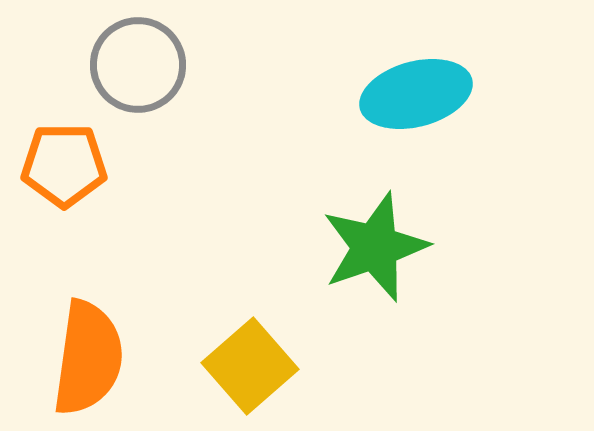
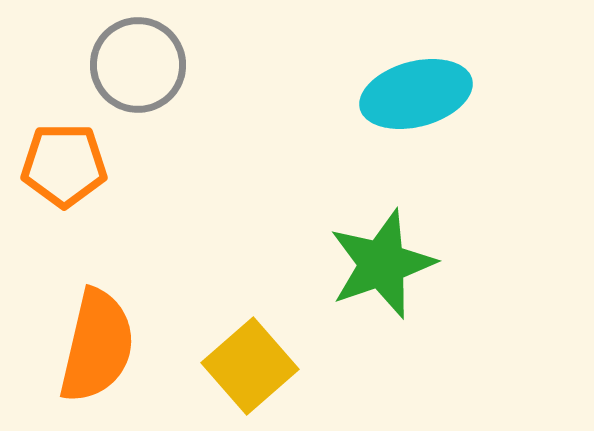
green star: moved 7 px right, 17 px down
orange semicircle: moved 9 px right, 12 px up; rotated 5 degrees clockwise
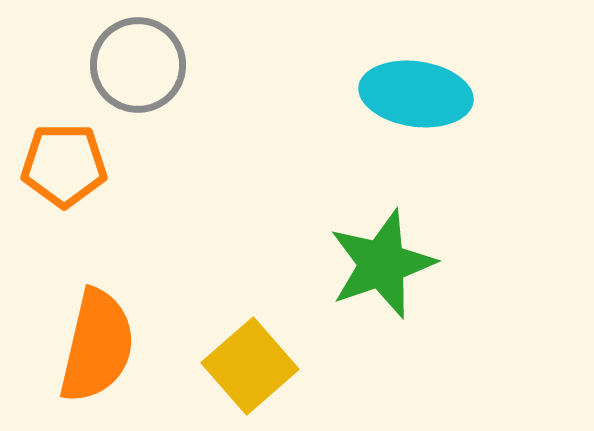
cyan ellipse: rotated 23 degrees clockwise
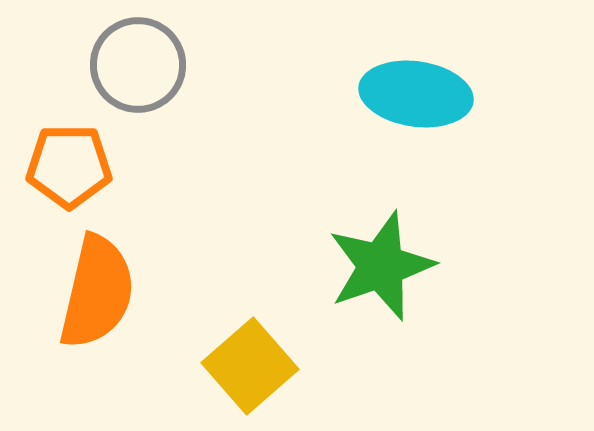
orange pentagon: moved 5 px right, 1 px down
green star: moved 1 px left, 2 px down
orange semicircle: moved 54 px up
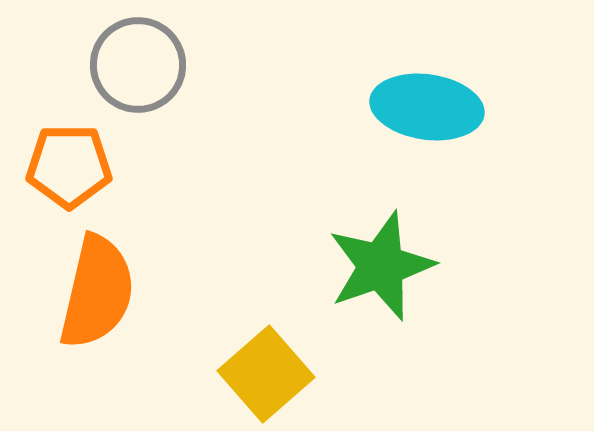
cyan ellipse: moved 11 px right, 13 px down
yellow square: moved 16 px right, 8 px down
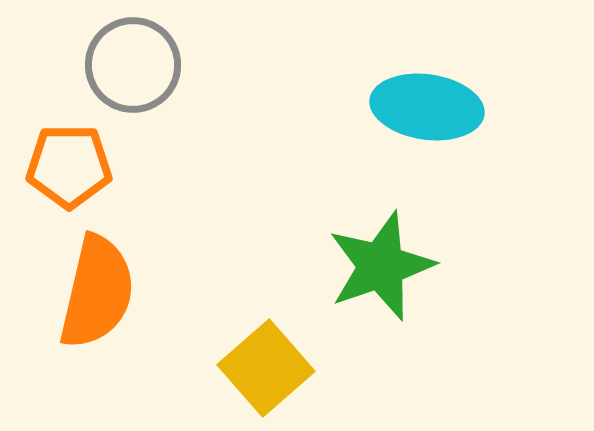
gray circle: moved 5 px left
yellow square: moved 6 px up
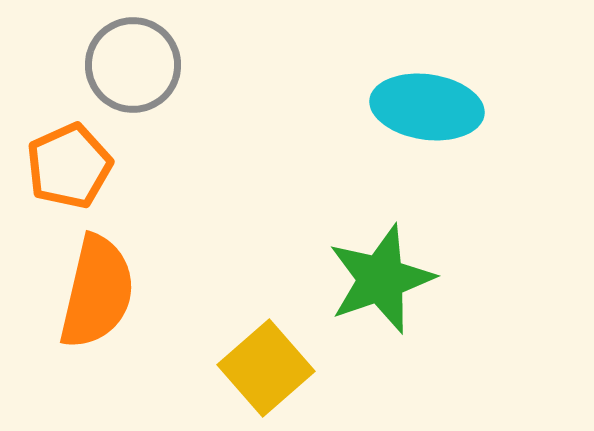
orange pentagon: rotated 24 degrees counterclockwise
green star: moved 13 px down
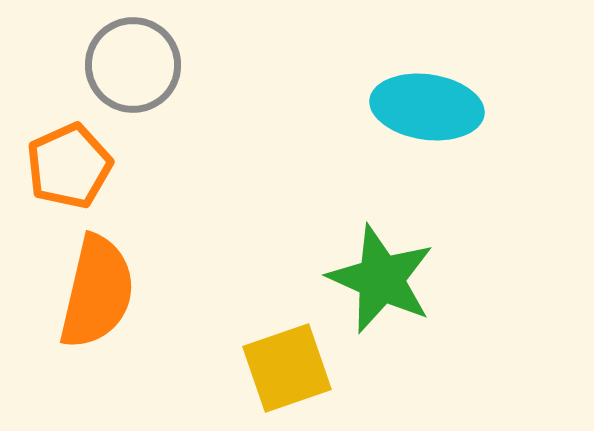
green star: rotated 29 degrees counterclockwise
yellow square: moved 21 px right; rotated 22 degrees clockwise
